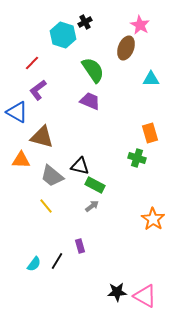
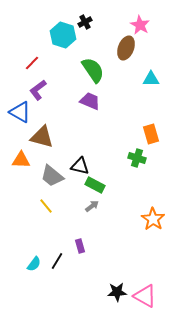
blue triangle: moved 3 px right
orange rectangle: moved 1 px right, 1 px down
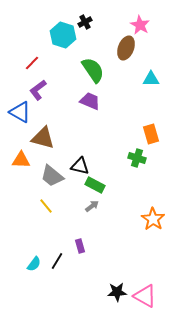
brown triangle: moved 1 px right, 1 px down
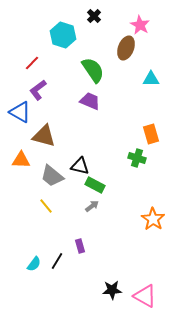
black cross: moved 9 px right, 6 px up; rotated 16 degrees counterclockwise
brown triangle: moved 1 px right, 2 px up
black star: moved 5 px left, 2 px up
